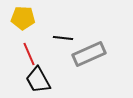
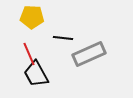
yellow pentagon: moved 9 px right, 1 px up
black trapezoid: moved 2 px left, 6 px up
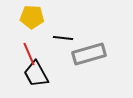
gray rectangle: rotated 8 degrees clockwise
